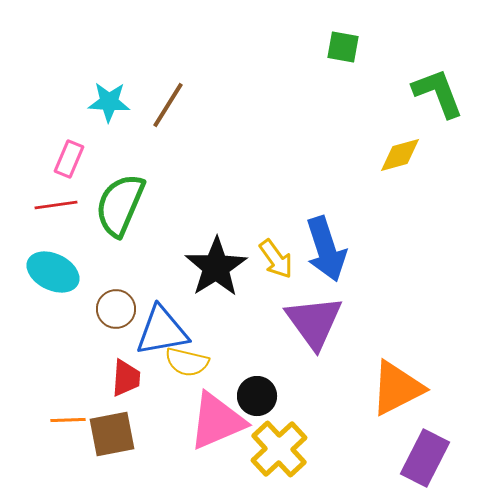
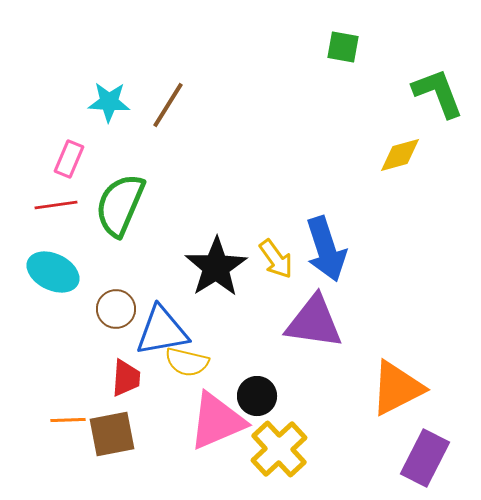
purple triangle: rotated 46 degrees counterclockwise
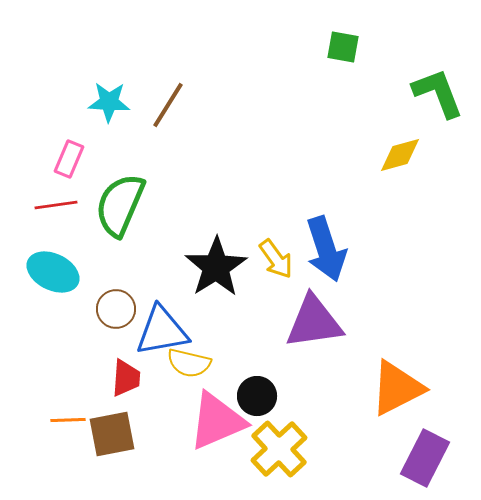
purple triangle: rotated 16 degrees counterclockwise
yellow semicircle: moved 2 px right, 1 px down
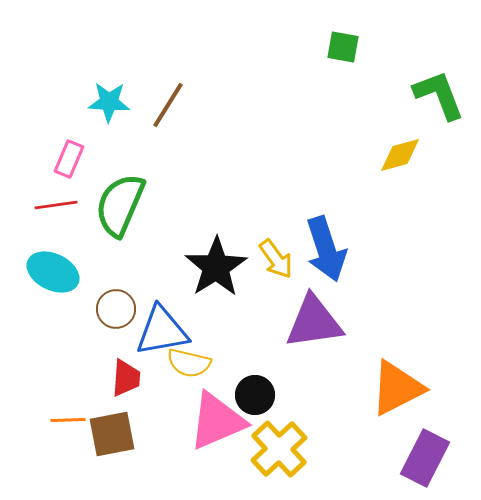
green L-shape: moved 1 px right, 2 px down
black circle: moved 2 px left, 1 px up
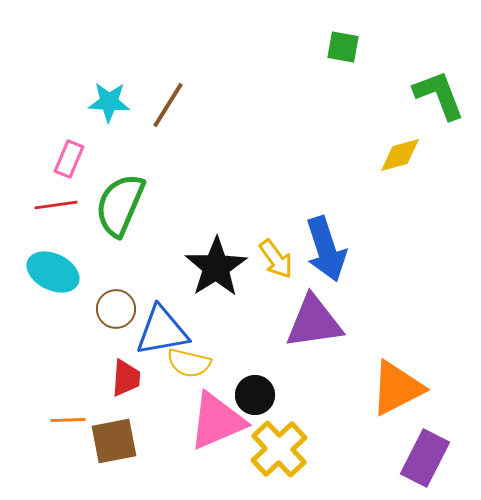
brown square: moved 2 px right, 7 px down
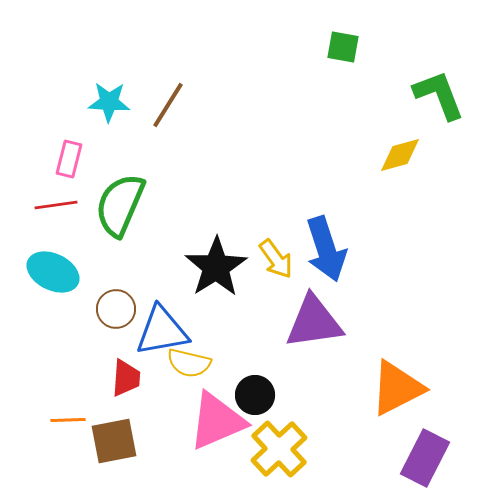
pink rectangle: rotated 9 degrees counterclockwise
